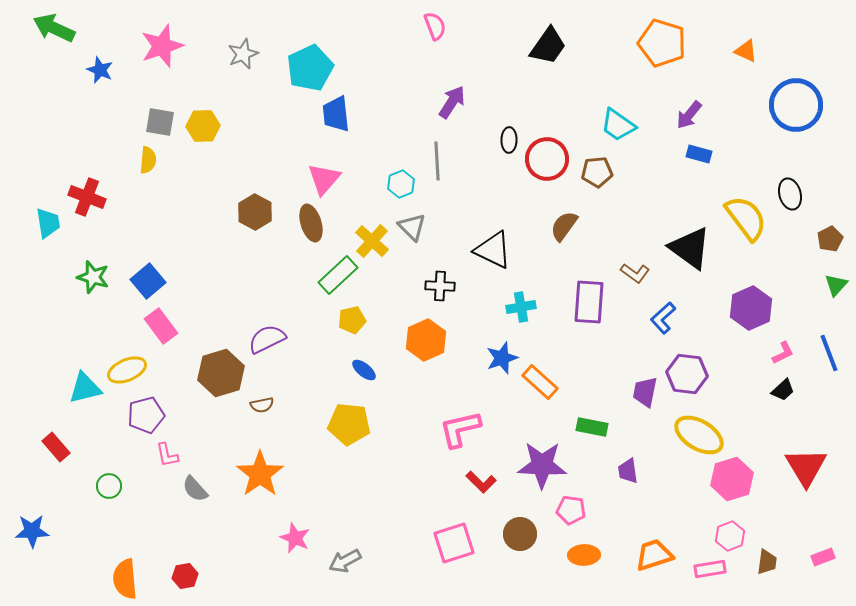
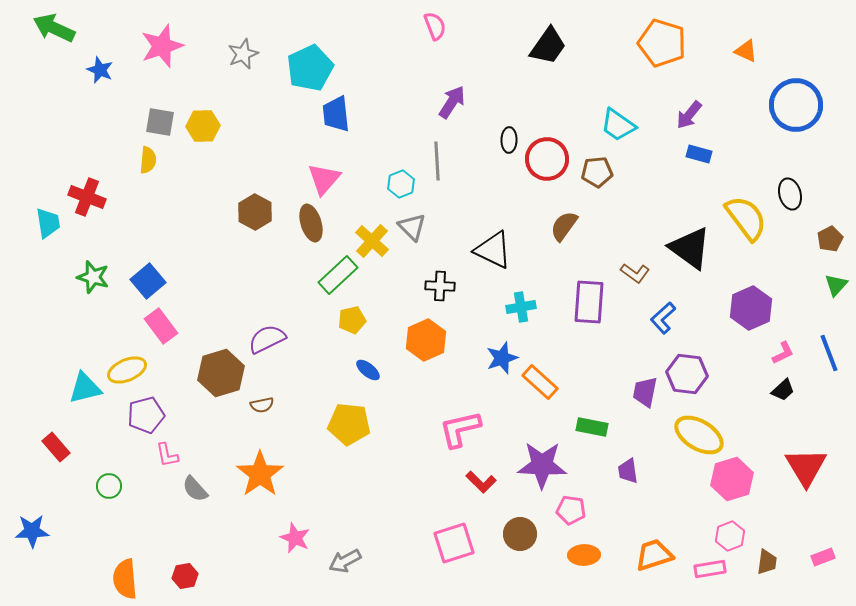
blue ellipse at (364, 370): moved 4 px right
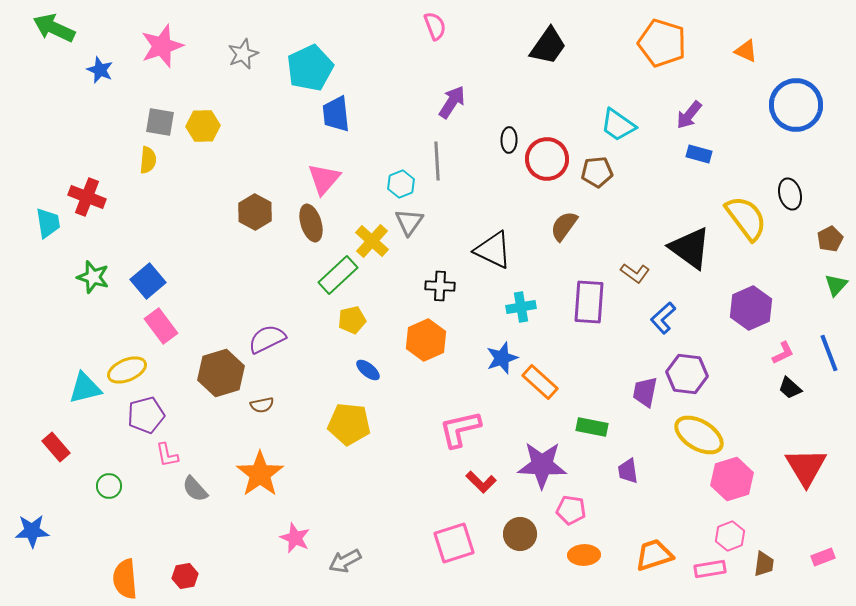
gray triangle at (412, 227): moved 3 px left, 5 px up; rotated 20 degrees clockwise
black trapezoid at (783, 390): moved 7 px right, 2 px up; rotated 85 degrees clockwise
brown trapezoid at (767, 562): moved 3 px left, 2 px down
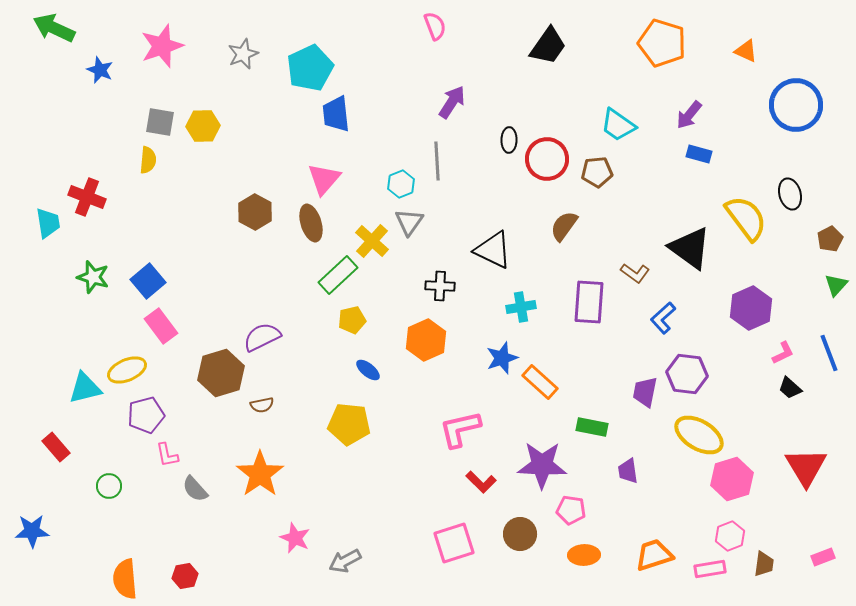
purple semicircle at (267, 339): moved 5 px left, 2 px up
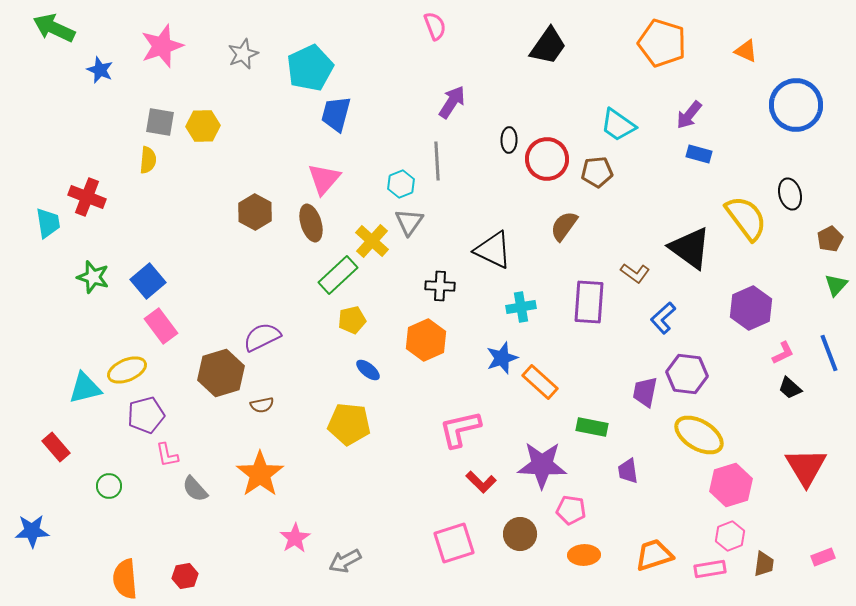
blue trapezoid at (336, 114): rotated 21 degrees clockwise
pink hexagon at (732, 479): moved 1 px left, 6 px down
pink star at (295, 538): rotated 16 degrees clockwise
